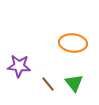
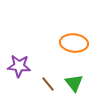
orange ellipse: moved 1 px right
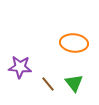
purple star: moved 1 px right, 1 px down
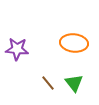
purple star: moved 3 px left, 18 px up
brown line: moved 1 px up
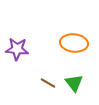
brown line: rotated 21 degrees counterclockwise
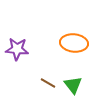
green triangle: moved 1 px left, 2 px down
